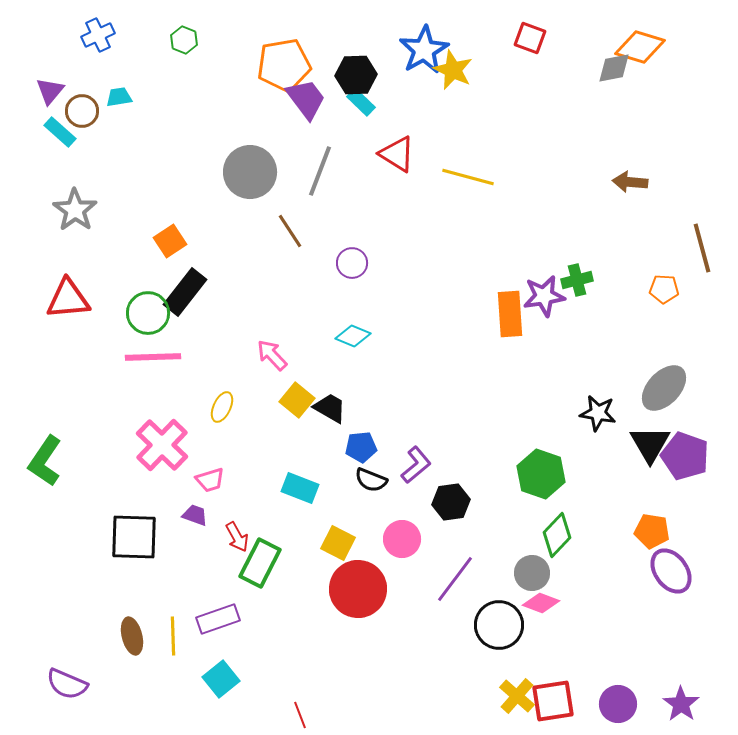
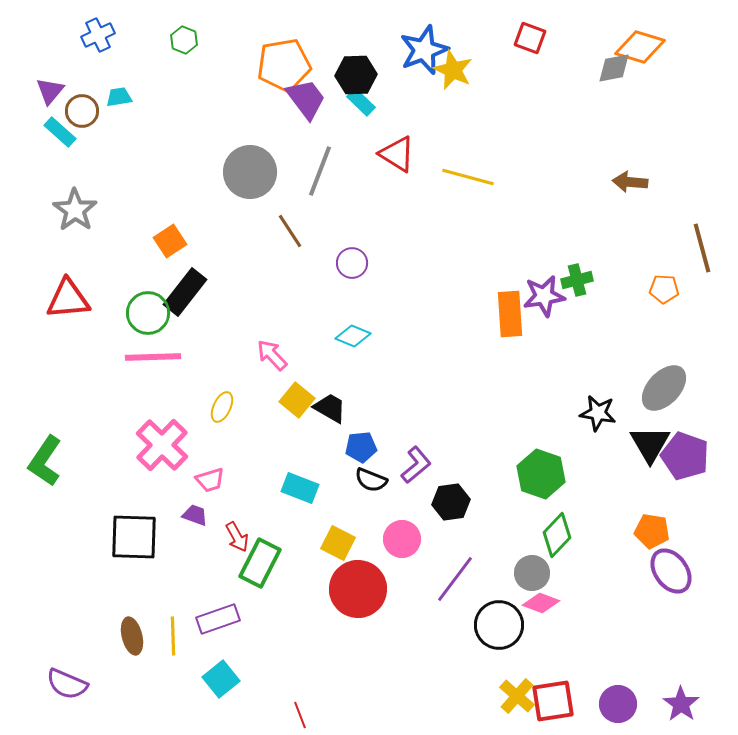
blue star at (424, 50): rotated 9 degrees clockwise
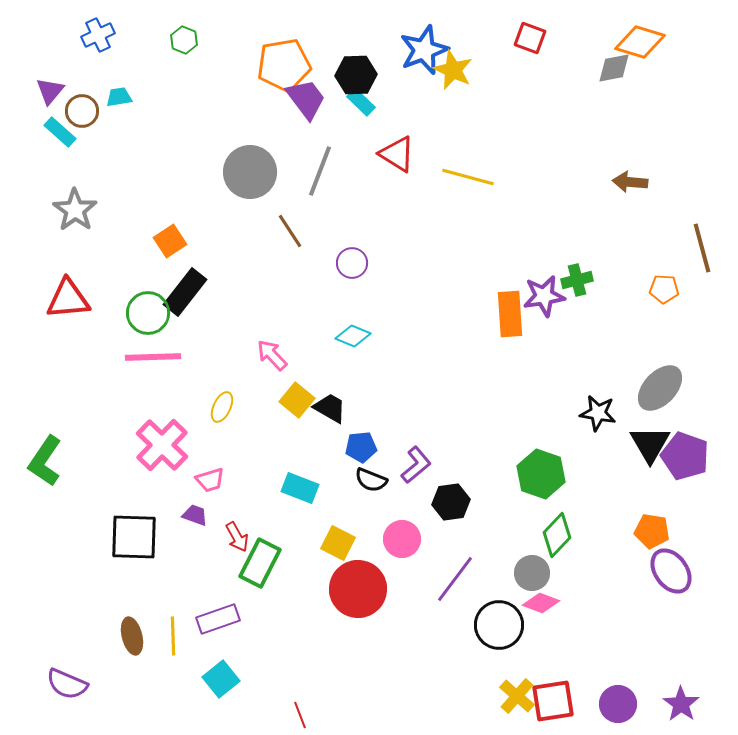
orange diamond at (640, 47): moved 5 px up
gray ellipse at (664, 388): moved 4 px left
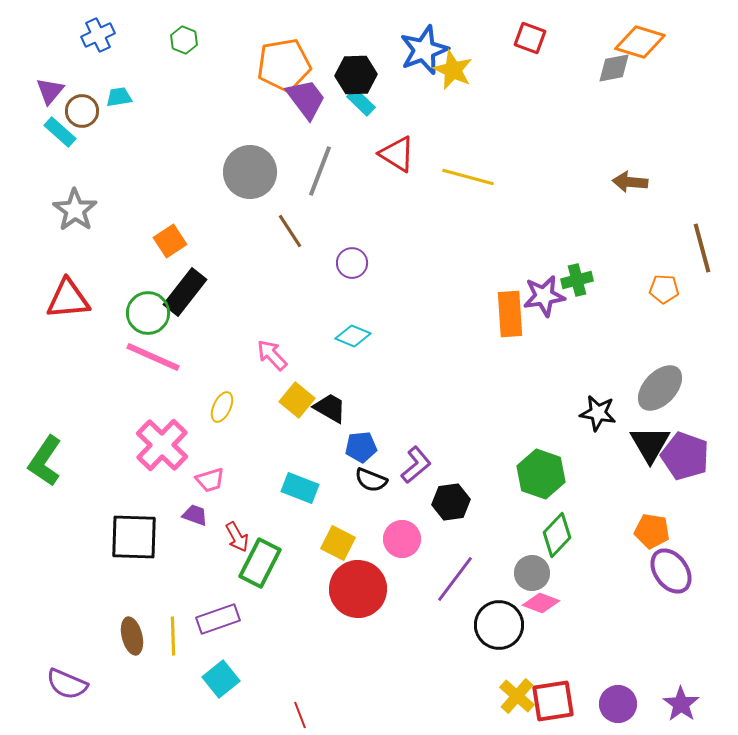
pink line at (153, 357): rotated 26 degrees clockwise
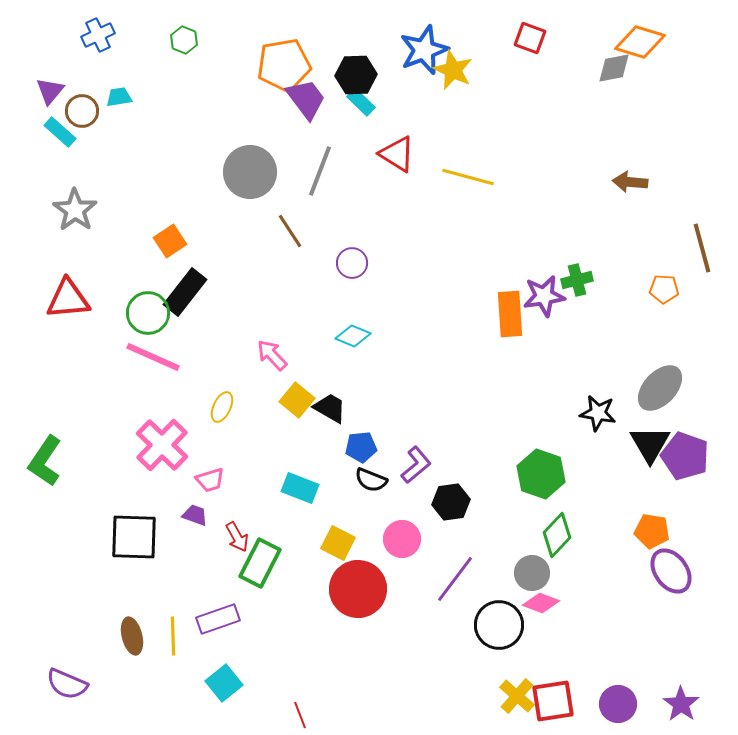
cyan square at (221, 679): moved 3 px right, 4 px down
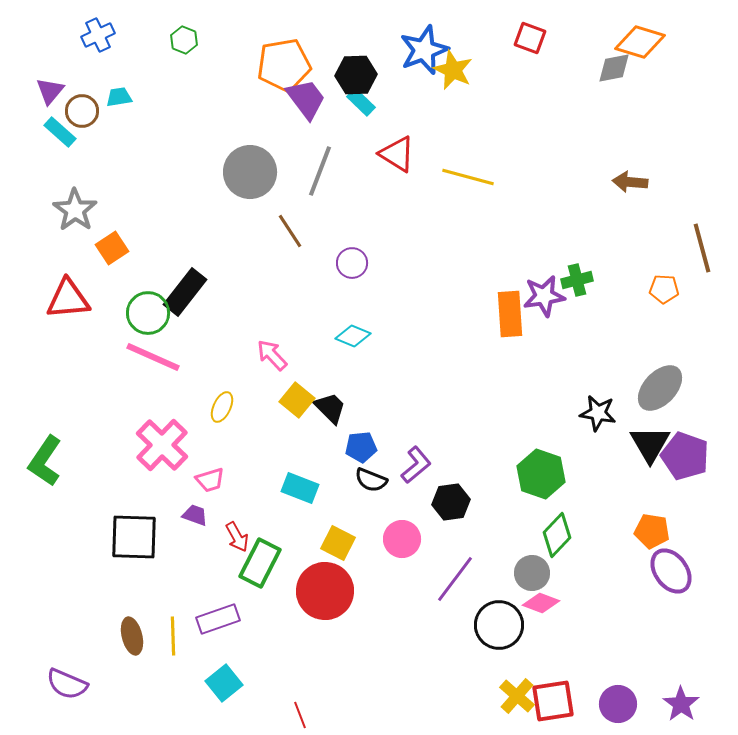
orange square at (170, 241): moved 58 px left, 7 px down
black trapezoid at (330, 408): rotated 15 degrees clockwise
red circle at (358, 589): moved 33 px left, 2 px down
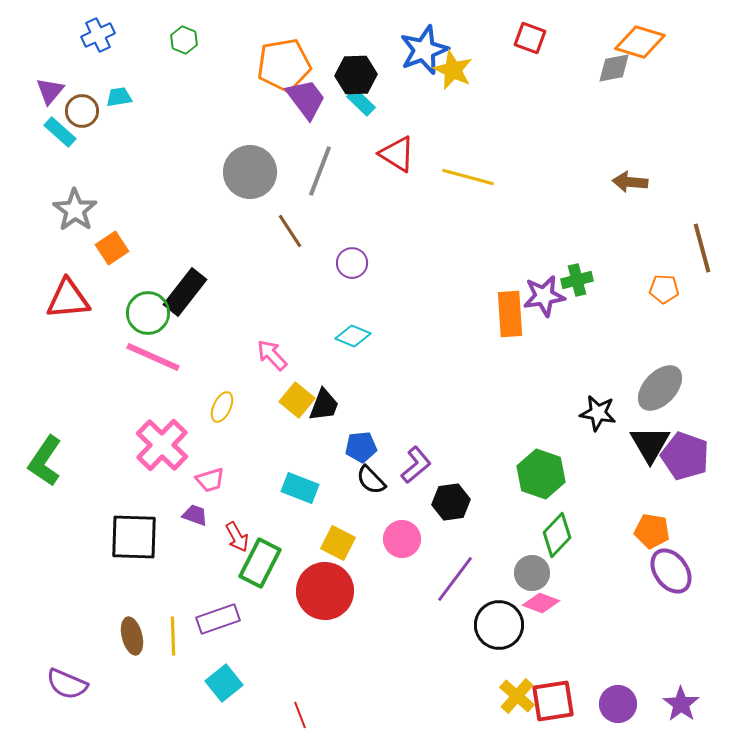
black trapezoid at (330, 408): moved 6 px left, 3 px up; rotated 66 degrees clockwise
black semicircle at (371, 480): rotated 24 degrees clockwise
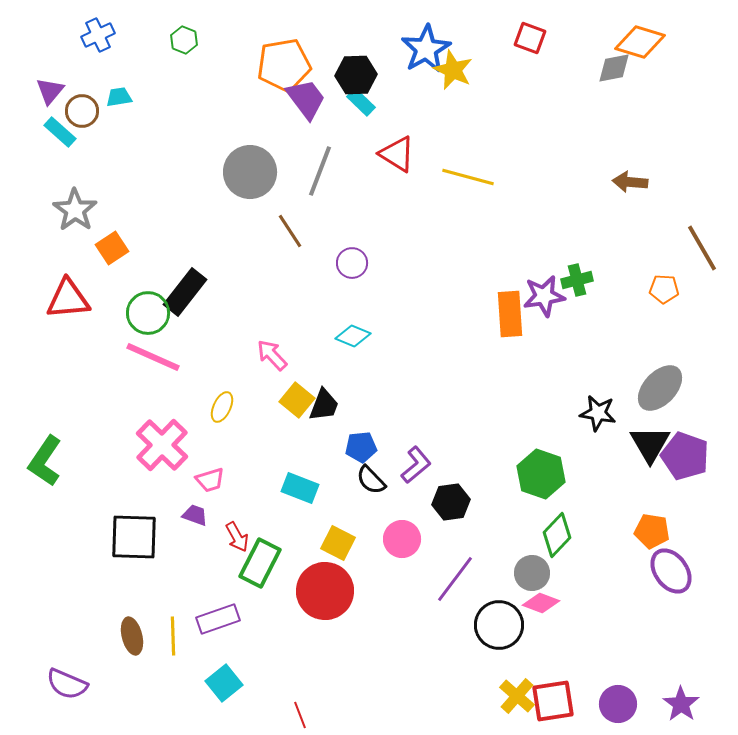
blue star at (424, 50): moved 2 px right, 1 px up; rotated 9 degrees counterclockwise
brown line at (702, 248): rotated 15 degrees counterclockwise
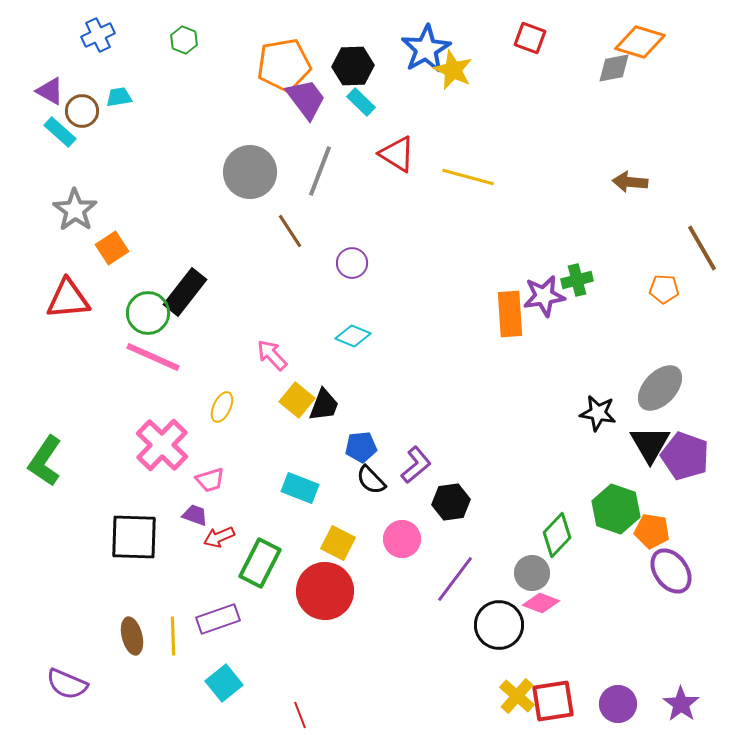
black hexagon at (356, 75): moved 3 px left, 9 px up
purple triangle at (50, 91): rotated 40 degrees counterclockwise
green hexagon at (541, 474): moved 75 px right, 35 px down
red arrow at (237, 537): moved 18 px left; rotated 96 degrees clockwise
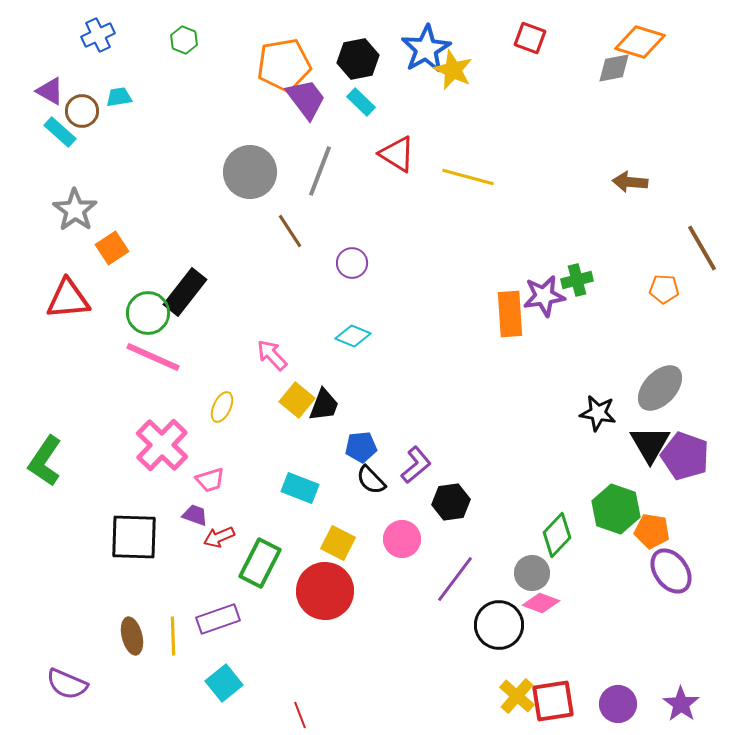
black hexagon at (353, 66): moved 5 px right, 7 px up; rotated 9 degrees counterclockwise
